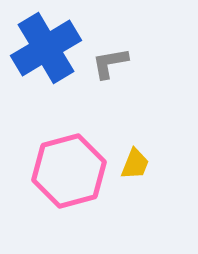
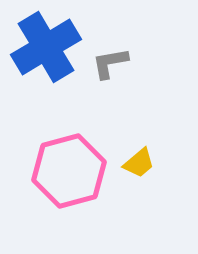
blue cross: moved 1 px up
yellow trapezoid: moved 4 px right, 1 px up; rotated 28 degrees clockwise
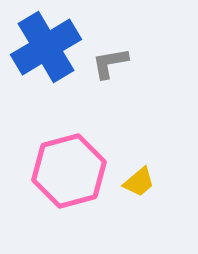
yellow trapezoid: moved 19 px down
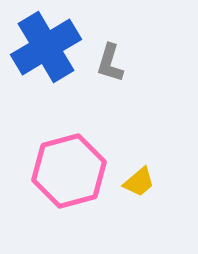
gray L-shape: rotated 63 degrees counterclockwise
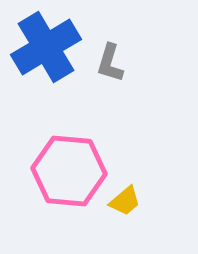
pink hexagon: rotated 20 degrees clockwise
yellow trapezoid: moved 14 px left, 19 px down
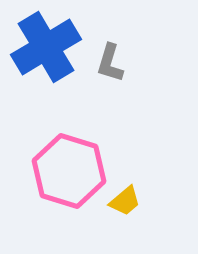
pink hexagon: rotated 12 degrees clockwise
